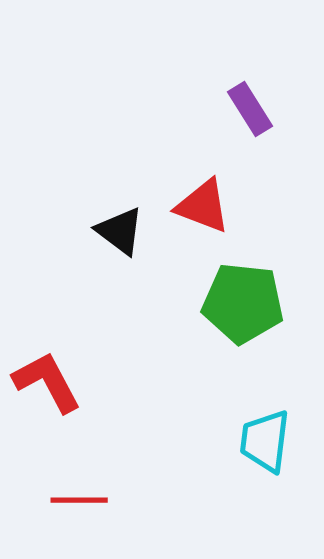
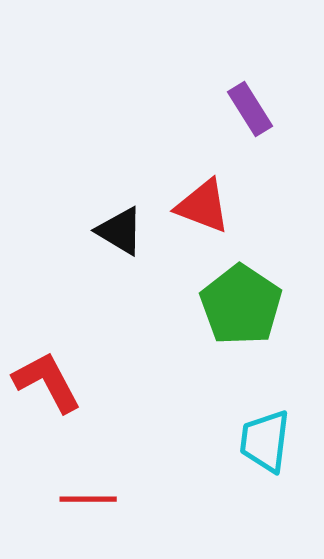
black triangle: rotated 6 degrees counterclockwise
green pentagon: moved 2 px left, 2 px down; rotated 28 degrees clockwise
red line: moved 9 px right, 1 px up
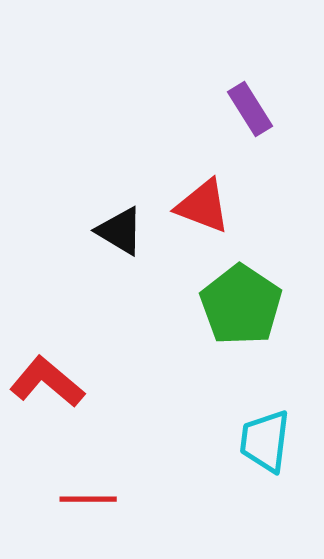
red L-shape: rotated 22 degrees counterclockwise
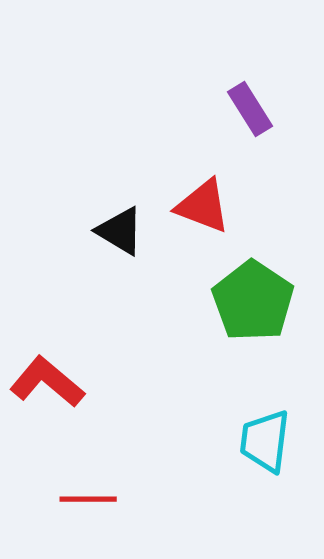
green pentagon: moved 12 px right, 4 px up
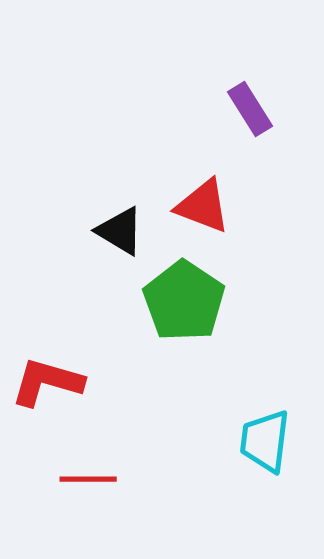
green pentagon: moved 69 px left
red L-shape: rotated 24 degrees counterclockwise
red line: moved 20 px up
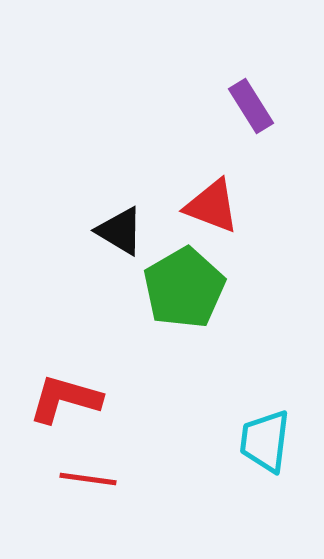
purple rectangle: moved 1 px right, 3 px up
red triangle: moved 9 px right
green pentagon: moved 13 px up; rotated 8 degrees clockwise
red L-shape: moved 18 px right, 17 px down
red line: rotated 8 degrees clockwise
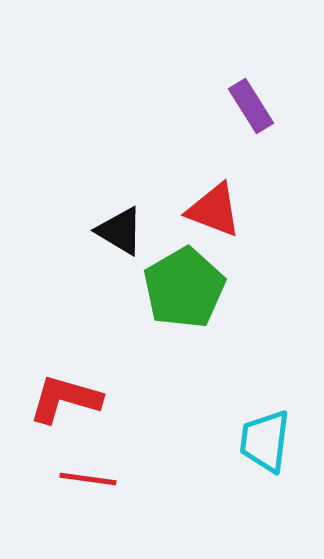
red triangle: moved 2 px right, 4 px down
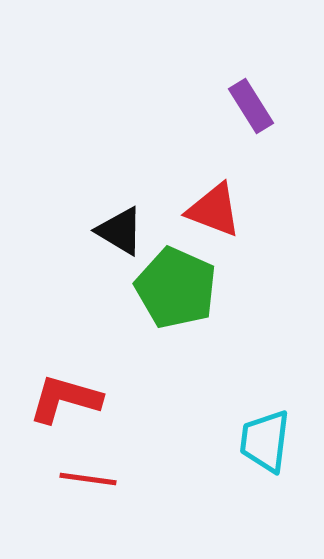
green pentagon: moved 8 px left; rotated 18 degrees counterclockwise
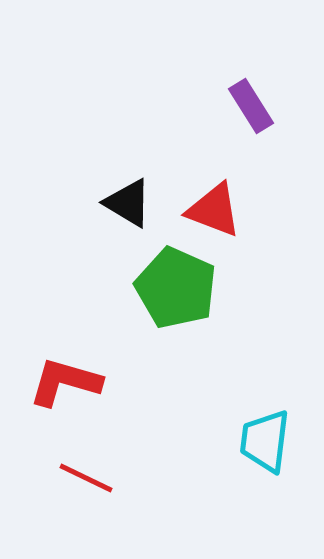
black triangle: moved 8 px right, 28 px up
red L-shape: moved 17 px up
red line: moved 2 px left, 1 px up; rotated 18 degrees clockwise
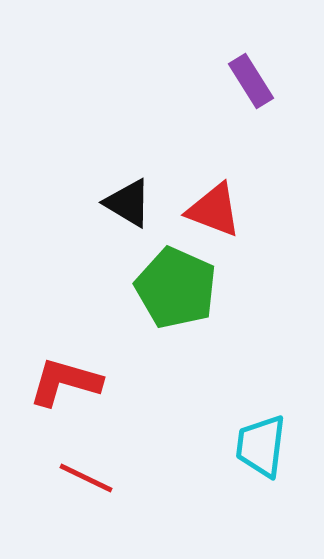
purple rectangle: moved 25 px up
cyan trapezoid: moved 4 px left, 5 px down
